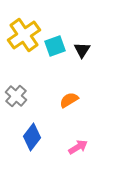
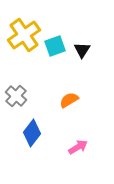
blue diamond: moved 4 px up
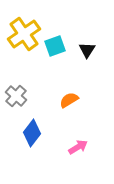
yellow cross: moved 1 px up
black triangle: moved 5 px right
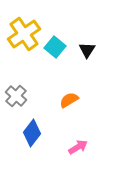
cyan square: moved 1 px down; rotated 30 degrees counterclockwise
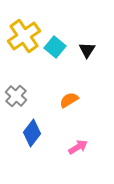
yellow cross: moved 2 px down
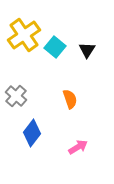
yellow cross: moved 1 px up
orange semicircle: moved 1 px right, 1 px up; rotated 102 degrees clockwise
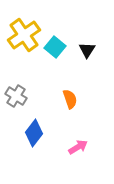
gray cross: rotated 10 degrees counterclockwise
blue diamond: moved 2 px right
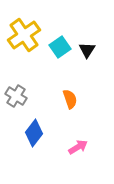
cyan square: moved 5 px right; rotated 15 degrees clockwise
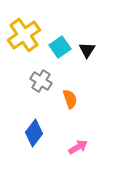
gray cross: moved 25 px right, 15 px up
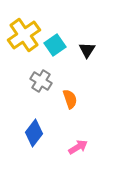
cyan square: moved 5 px left, 2 px up
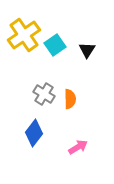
gray cross: moved 3 px right, 13 px down
orange semicircle: rotated 18 degrees clockwise
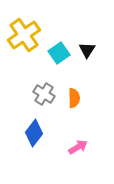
cyan square: moved 4 px right, 8 px down
orange semicircle: moved 4 px right, 1 px up
